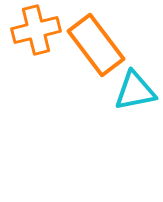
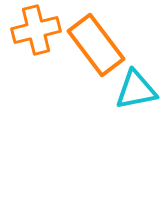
cyan triangle: moved 1 px right, 1 px up
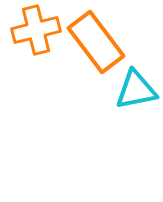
orange rectangle: moved 3 px up
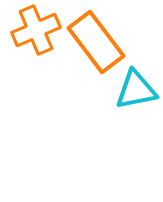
orange cross: rotated 9 degrees counterclockwise
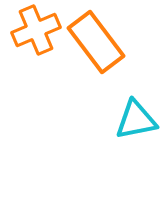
cyan triangle: moved 30 px down
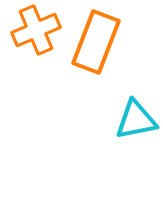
orange rectangle: rotated 58 degrees clockwise
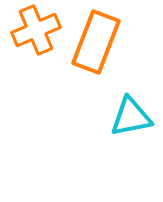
cyan triangle: moved 5 px left, 3 px up
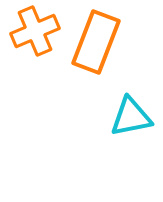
orange cross: moved 1 px left, 1 px down
